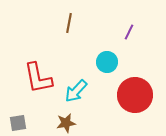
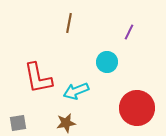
cyan arrow: rotated 25 degrees clockwise
red circle: moved 2 px right, 13 px down
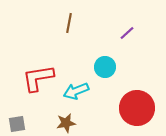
purple line: moved 2 px left, 1 px down; rotated 21 degrees clockwise
cyan circle: moved 2 px left, 5 px down
red L-shape: rotated 92 degrees clockwise
gray square: moved 1 px left, 1 px down
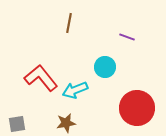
purple line: moved 4 px down; rotated 63 degrees clockwise
red L-shape: moved 3 px right; rotated 60 degrees clockwise
cyan arrow: moved 1 px left, 1 px up
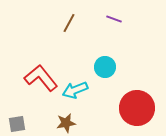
brown line: rotated 18 degrees clockwise
purple line: moved 13 px left, 18 px up
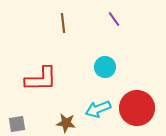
purple line: rotated 35 degrees clockwise
brown line: moved 6 px left; rotated 36 degrees counterclockwise
red L-shape: moved 1 px down; rotated 128 degrees clockwise
cyan arrow: moved 23 px right, 19 px down
brown star: rotated 18 degrees clockwise
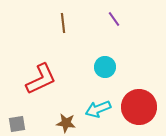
red L-shape: rotated 24 degrees counterclockwise
red circle: moved 2 px right, 1 px up
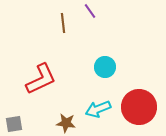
purple line: moved 24 px left, 8 px up
gray square: moved 3 px left
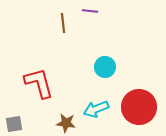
purple line: rotated 49 degrees counterclockwise
red L-shape: moved 2 px left, 4 px down; rotated 80 degrees counterclockwise
cyan arrow: moved 2 px left
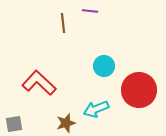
cyan circle: moved 1 px left, 1 px up
red L-shape: rotated 32 degrees counterclockwise
red circle: moved 17 px up
brown star: rotated 24 degrees counterclockwise
